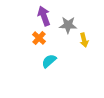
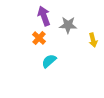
yellow arrow: moved 9 px right
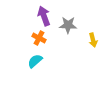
orange cross: rotated 16 degrees counterclockwise
cyan semicircle: moved 14 px left
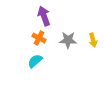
gray star: moved 15 px down
